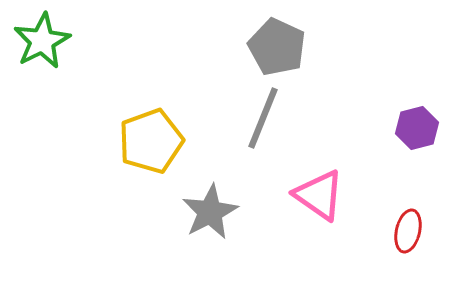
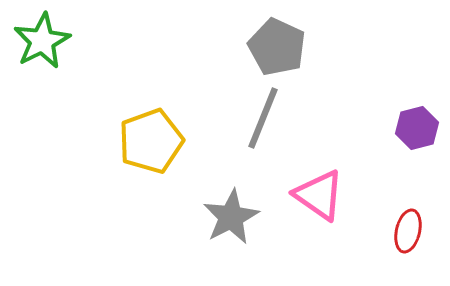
gray star: moved 21 px right, 5 px down
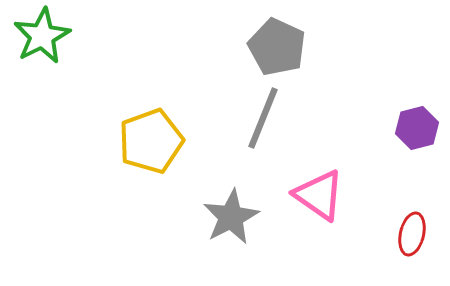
green star: moved 5 px up
red ellipse: moved 4 px right, 3 px down
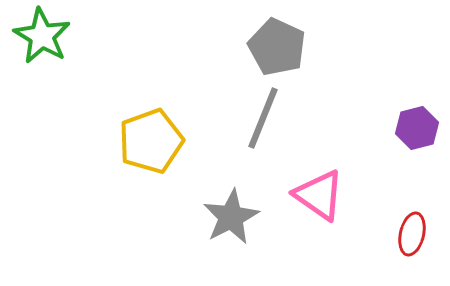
green star: rotated 14 degrees counterclockwise
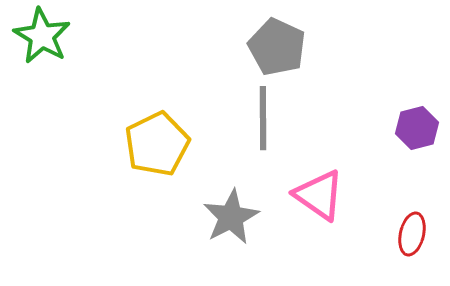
gray line: rotated 22 degrees counterclockwise
yellow pentagon: moved 6 px right, 3 px down; rotated 6 degrees counterclockwise
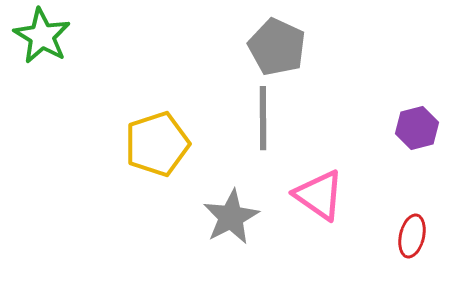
yellow pentagon: rotated 8 degrees clockwise
red ellipse: moved 2 px down
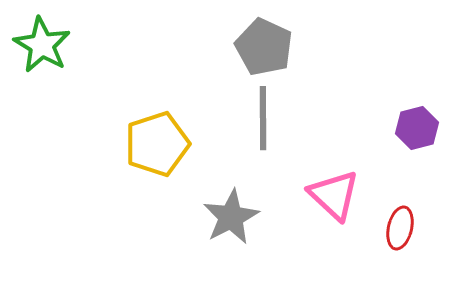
green star: moved 9 px down
gray pentagon: moved 13 px left
pink triangle: moved 15 px right; rotated 8 degrees clockwise
red ellipse: moved 12 px left, 8 px up
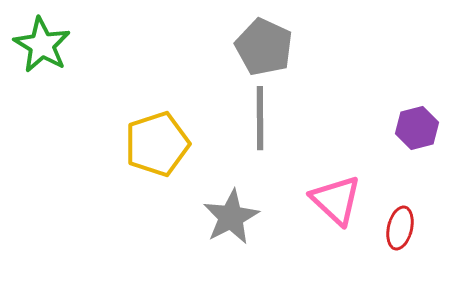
gray line: moved 3 px left
pink triangle: moved 2 px right, 5 px down
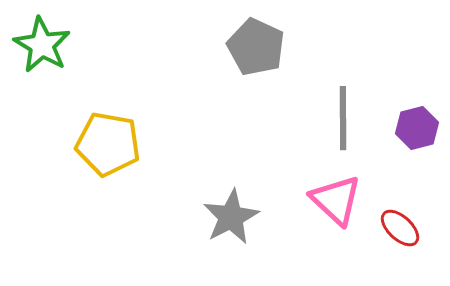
gray pentagon: moved 8 px left
gray line: moved 83 px right
yellow pentagon: moved 49 px left; rotated 28 degrees clockwise
red ellipse: rotated 60 degrees counterclockwise
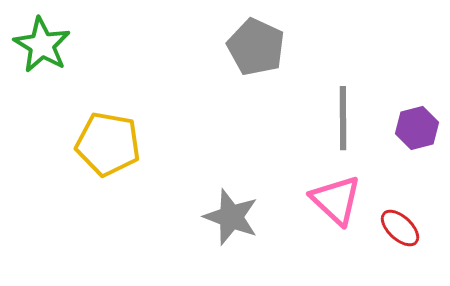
gray star: rotated 24 degrees counterclockwise
